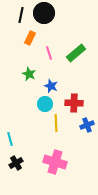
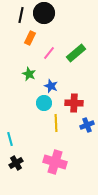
pink line: rotated 56 degrees clockwise
cyan circle: moved 1 px left, 1 px up
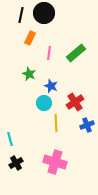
pink line: rotated 32 degrees counterclockwise
red cross: moved 1 px right, 1 px up; rotated 36 degrees counterclockwise
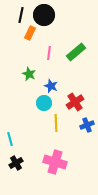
black circle: moved 2 px down
orange rectangle: moved 5 px up
green rectangle: moved 1 px up
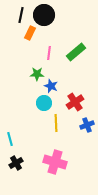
green star: moved 8 px right; rotated 24 degrees counterclockwise
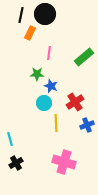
black circle: moved 1 px right, 1 px up
green rectangle: moved 8 px right, 5 px down
pink cross: moved 9 px right
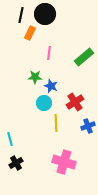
green star: moved 2 px left, 3 px down
blue cross: moved 1 px right, 1 px down
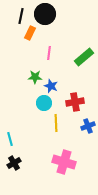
black line: moved 1 px down
red cross: rotated 24 degrees clockwise
black cross: moved 2 px left
